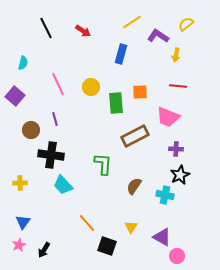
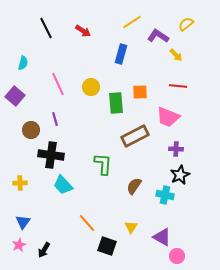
yellow arrow: rotated 56 degrees counterclockwise
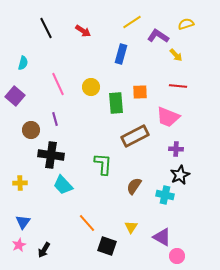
yellow semicircle: rotated 21 degrees clockwise
